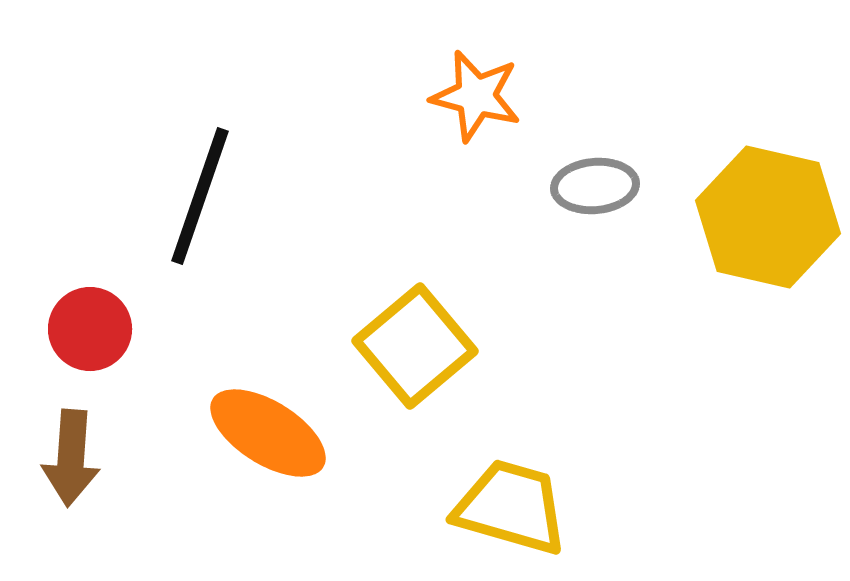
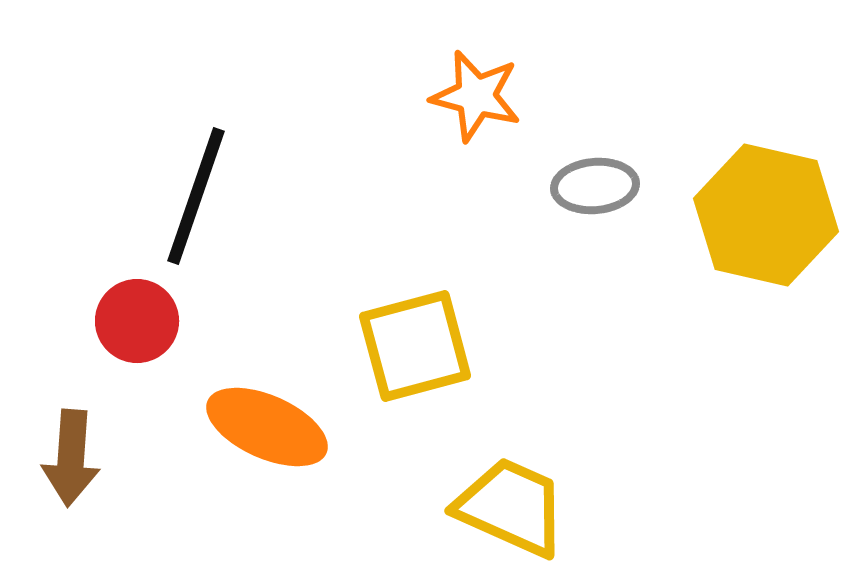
black line: moved 4 px left
yellow hexagon: moved 2 px left, 2 px up
red circle: moved 47 px right, 8 px up
yellow square: rotated 25 degrees clockwise
orange ellipse: moved 1 px left, 6 px up; rotated 8 degrees counterclockwise
yellow trapezoid: rotated 8 degrees clockwise
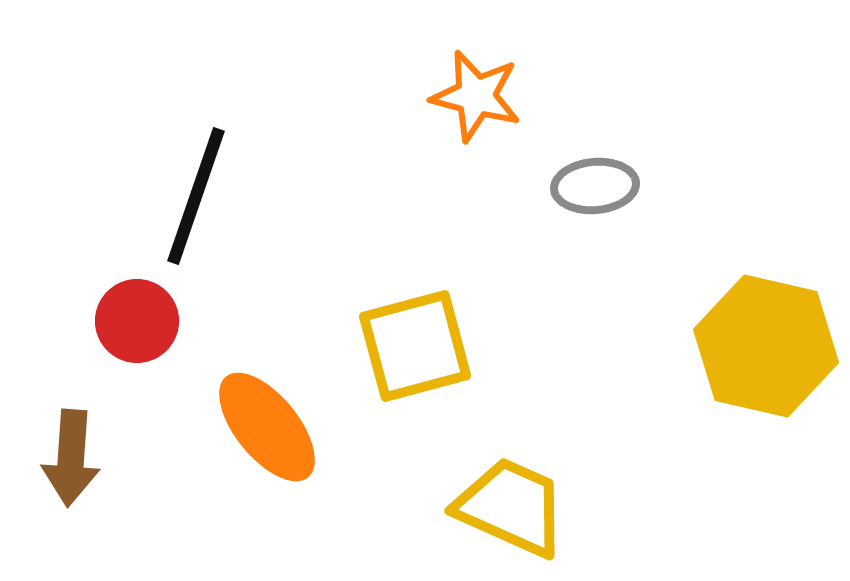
yellow hexagon: moved 131 px down
orange ellipse: rotated 27 degrees clockwise
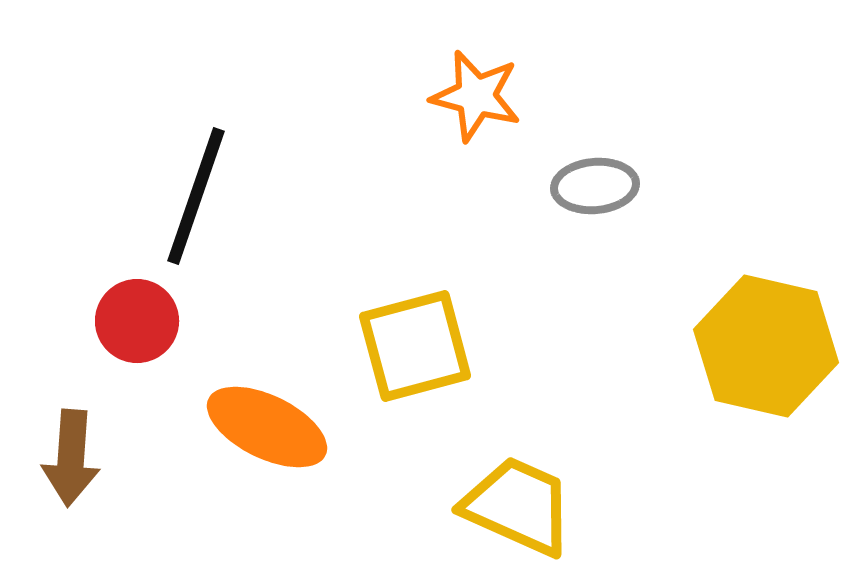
orange ellipse: rotated 25 degrees counterclockwise
yellow trapezoid: moved 7 px right, 1 px up
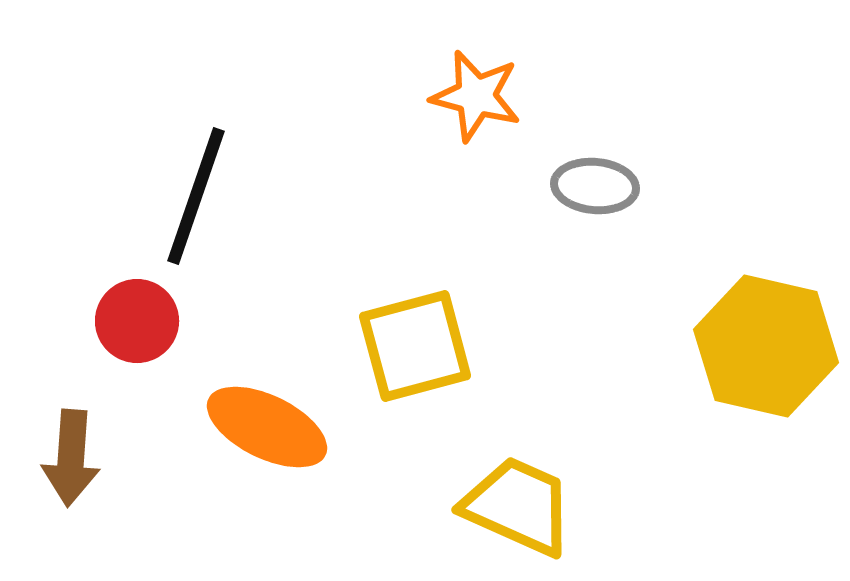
gray ellipse: rotated 10 degrees clockwise
